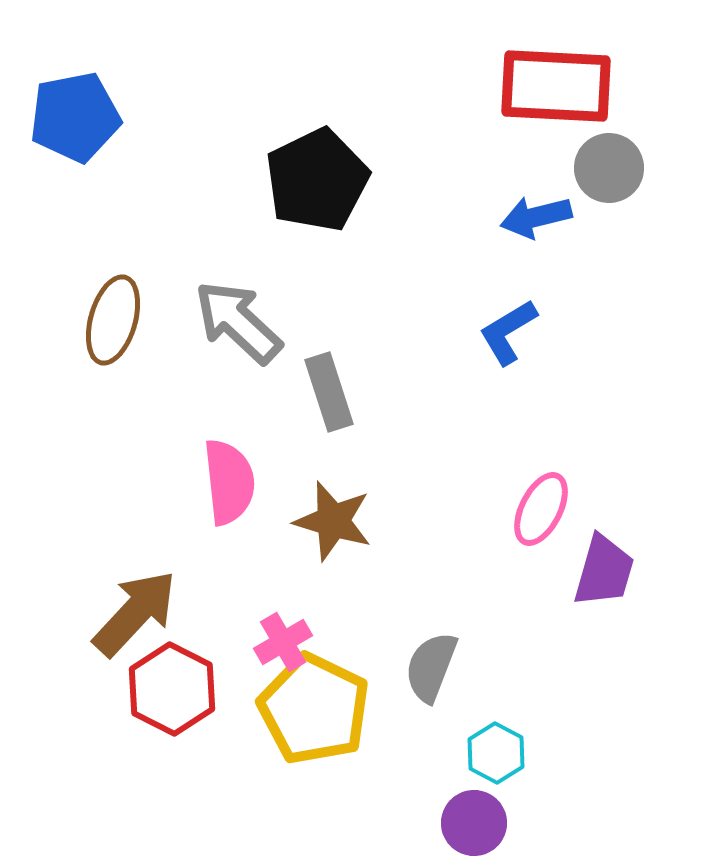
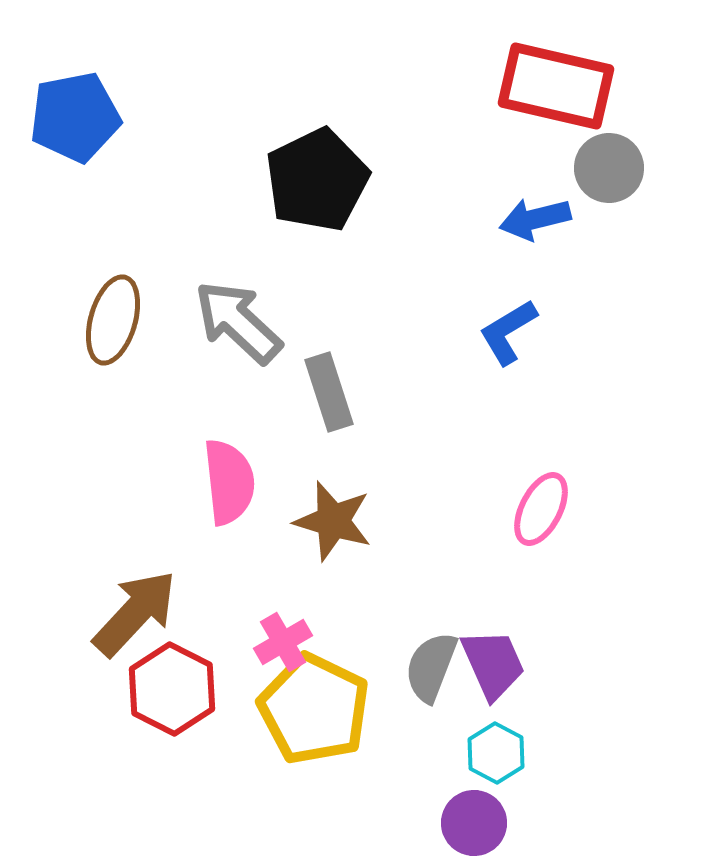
red rectangle: rotated 10 degrees clockwise
blue arrow: moved 1 px left, 2 px down
purple trapezoid: moved 111 px left, 93 px down; rotated 40 degrees counterclockwise
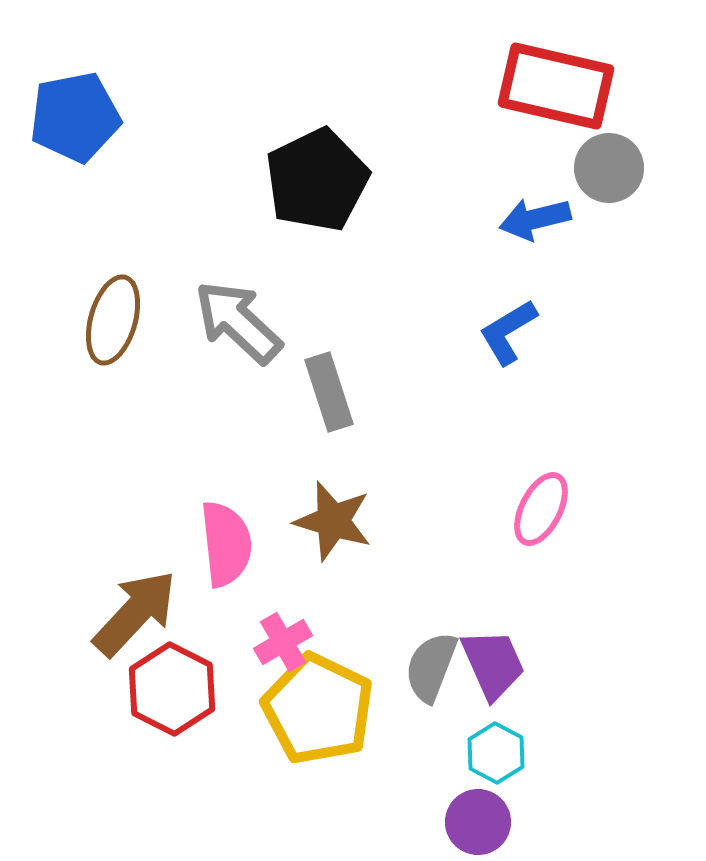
pink semicircle: moved 3 px left, 62 px down
yellow pentagon: moved 4 px right
purple circle: moved 4 px right, 1 px up
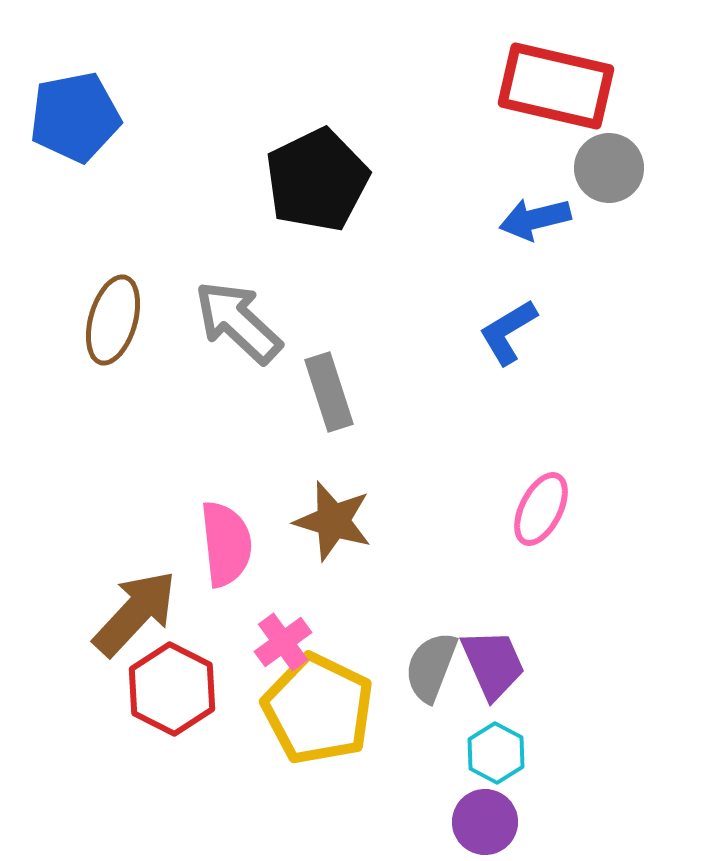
pink cross: rotated 6 degrees counterclockwise
purple circle: moved 7 px right
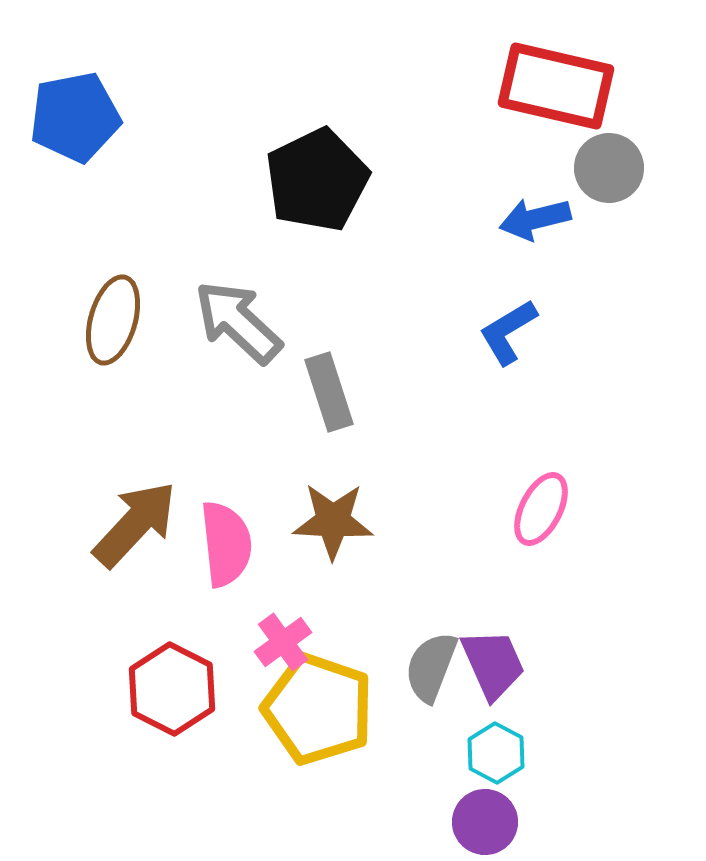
brown star: rotated 14 degrees counterclockwise
brown arrow: moved 89 px up
yellow pentagon: rotated 7 degrees counterclockwise
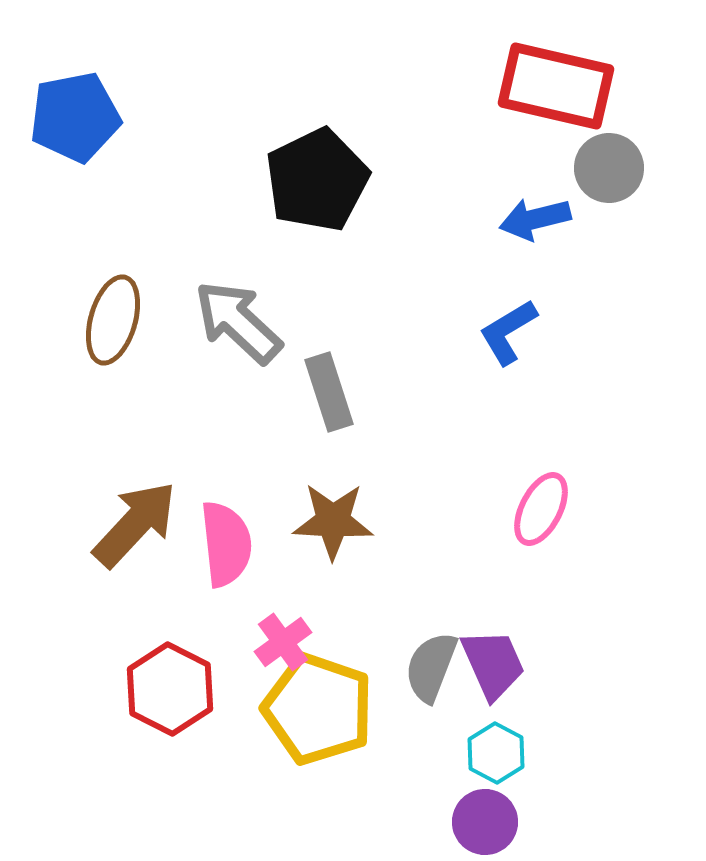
red hexagon: moved 2 px left
